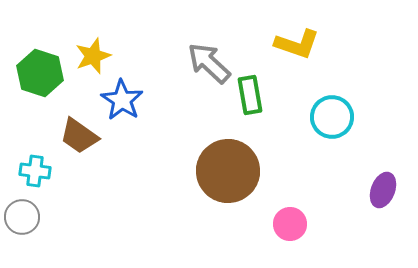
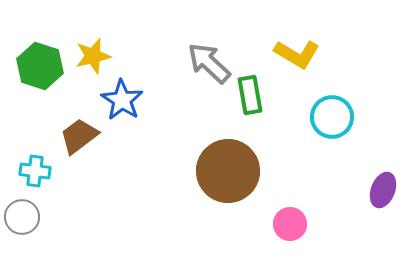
yellow L-shape: moved 10 px down; rotated 12 degrees clockwise
yellow star: rotated 6 degrees clockwise
green hexagon: moved 7 px up
brown trapezoid: rotated 108 degrees clockwise
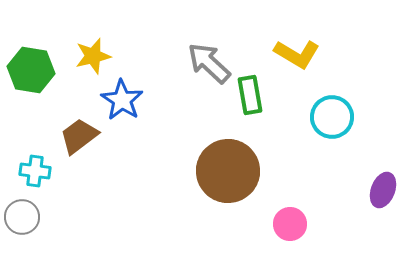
green hexagon: moved 9 px left, 4 px down; rotated 9 degrees counterclockwise
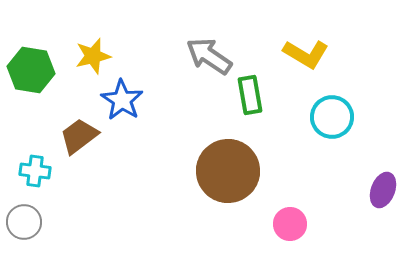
yellow L-shape: moved 9 px right
gray arrow: moved 7 px up; rotated 9 degrees counterclockwise
gray circle: moved 2 px right, 5 px down
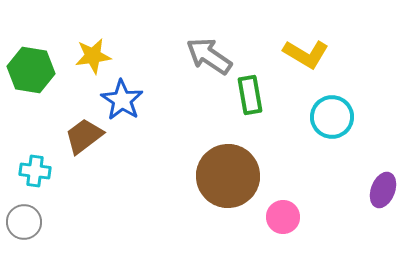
yellow star: rotated 6 degrees clockwise
brown trapezoid: moved 5 px right
brown circle: moved 5 px down
pink circle: moved 7 px left, 7 px up
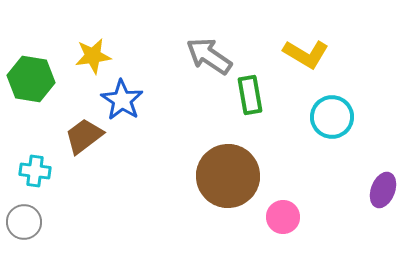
green hexagon: moved 9 px down
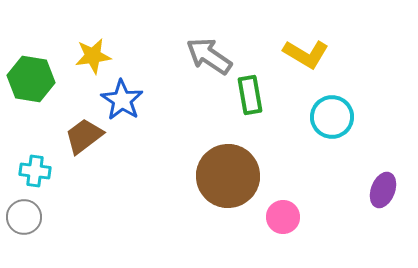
gray circle: moved 5 px up
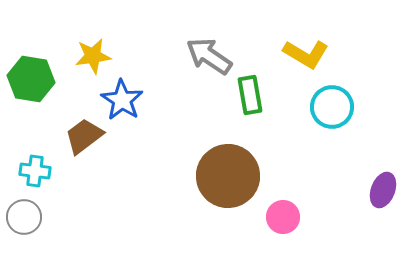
cyan circle: moved 10 px up
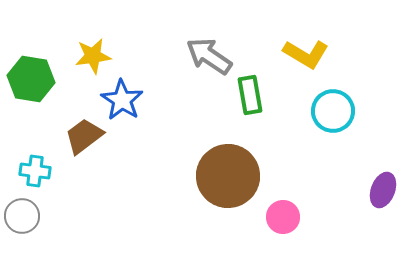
cyan circle: moved 1 px right, 4 px down
gray circle: moved 2 px left, 1 px up
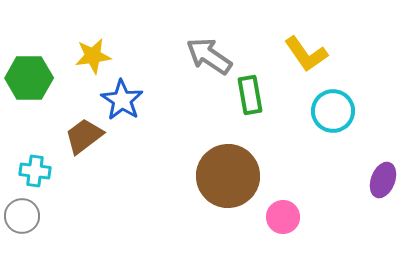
yellow L-shape: rotated 24 degrees clockwise
green hexagon: moved 2 px left, 1 px up; rotated 9 degrees counterclockwise
purple ellipse: moved 10 px up
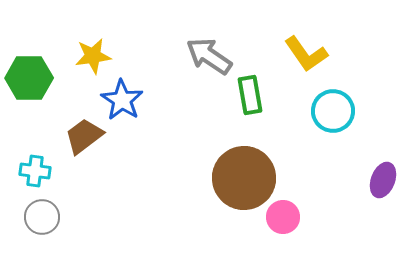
brown circle: moved 16 px right, 2 px down
gray circle: moved 20 px right, 1 px down
